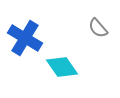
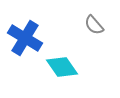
gray semicircle: moved 4 px left, 3 px up
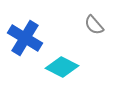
cyan diamond: rotated 28 degrees counterclockwise
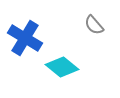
cyan diamond: rotated 12 degrees clockwise
